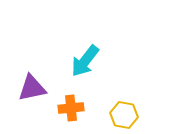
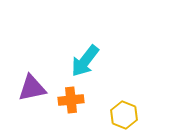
orange cross: moved 8 px up
yellow hexagon: rotated 12 degrees clockwise
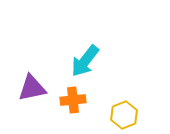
orange cross: moved 2 px right
yellow hexagon: rotated 16 degrees clockwise
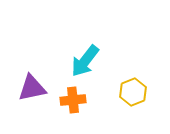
yellow hexagon: moved 9 px right, 23 px up
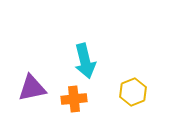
cyan arrow: rotated 52 degrees counterclockwise
orange cross: moved 1 px right, 1 px up
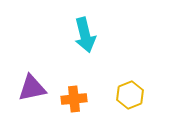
cyan arrow: moved 26 px up
yellow hexagon: moved 3 px left, 3 px down
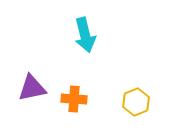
yellow hexagon: moved 6 px right, 7 px down
orange cross: rotated 10 degrees clockwise
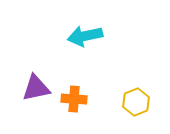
cyan arrow: moved 1 px down; rotated 92 degrees clockwise
purple triangle: moved 4 px right
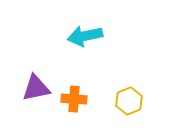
yellow hexagon: moved 7 px left, 1 px up
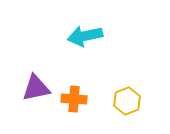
yellow hexagon: moved 2 px left
